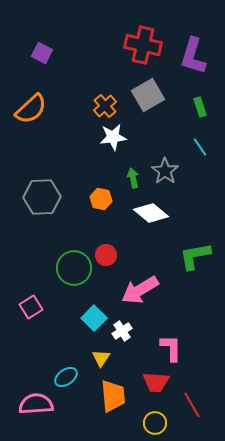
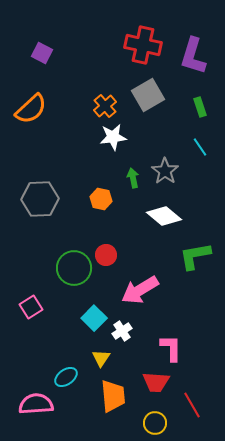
gray hexagon: moved 2 px left, 2 px down
white diamond: moved 13 px right, 3 px down
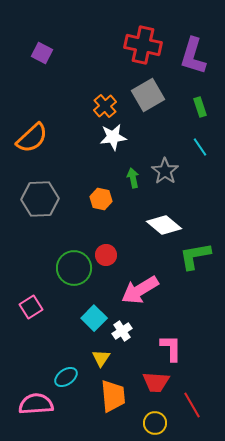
orange semicircle: moved 1 px right, 29 px down
white diamond: moved 9 px down
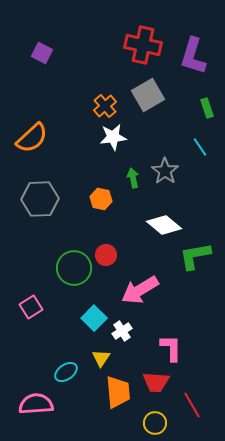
green rectangle: moved 7 px right, 1 px down
cyan ellipse: moved 5 px up
orange trapezoid: moved 5 px right, 4 px up
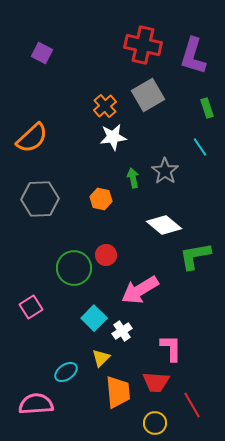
yellow triangle: rotated 12 degrees clockwise
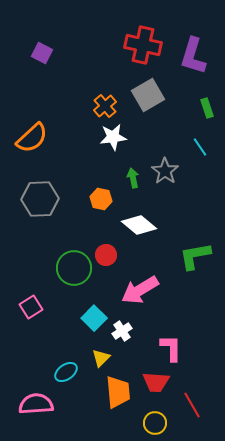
white diamond: moved 25 px left
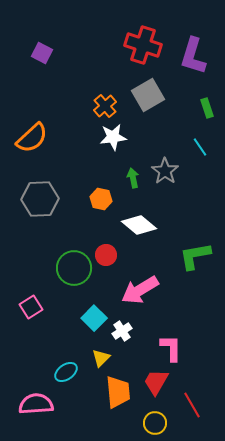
red cross: rotated 6 degrees clockwise
red trapezoid: rotated 116 degrees clockwise
